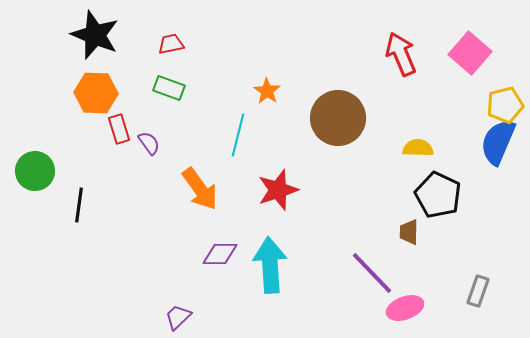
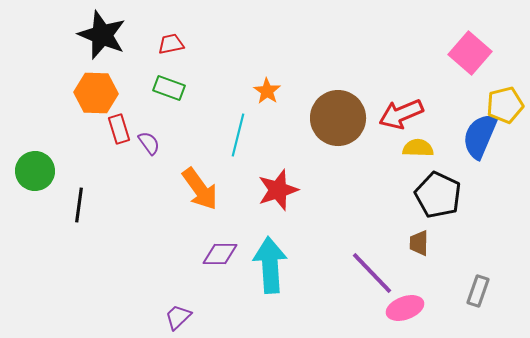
black star: moved 7 px right
red arrow: moved 60 px down; rotated 90 degrees counterclockwise
blue semicircle: moved 18 px left, 6 px up
brown trapezoid: moved 10 px right, 11 px down
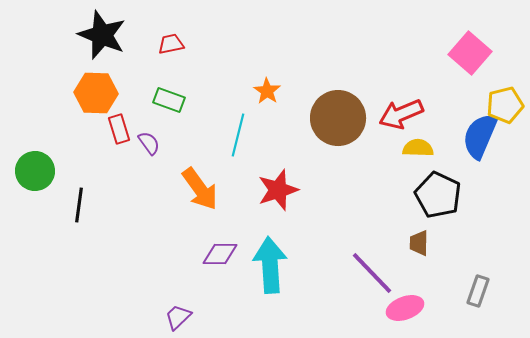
green rectangle: moved 12 px down
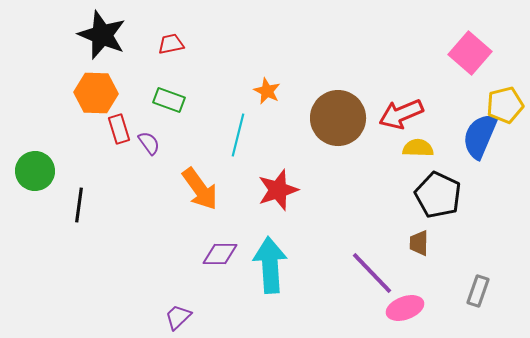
orange star: rotated 8 degrees counterclockwise
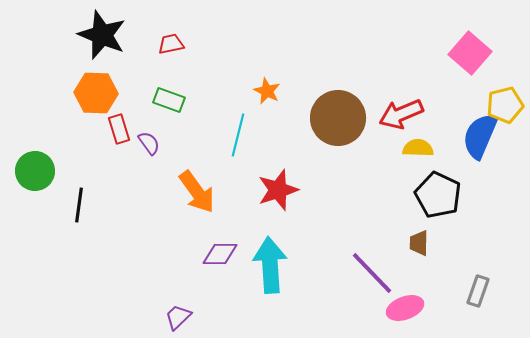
orange arrow: moved 3 px left, 3 px down
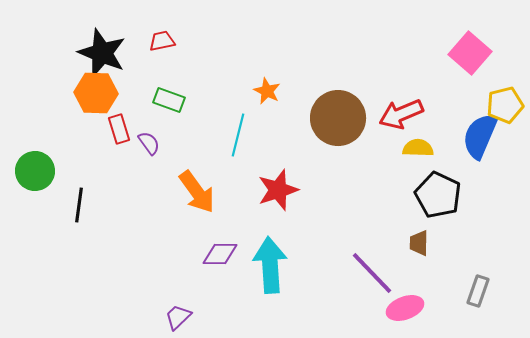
black star: moved 18 px down
red trapezoid: moved 9 px left, 3 px up
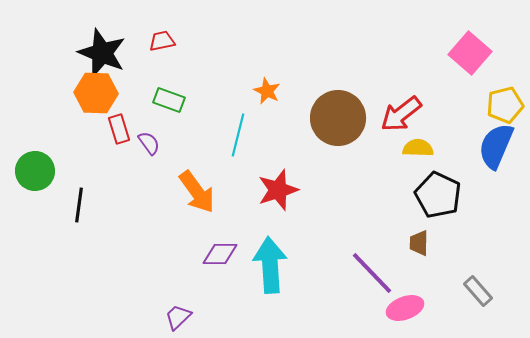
red arrow: rotated 15 degrees counterclockwise
blue semicircle: moved 16 px right, 10 px down
gray rectangle: rotated 60 degrees counterclockwise
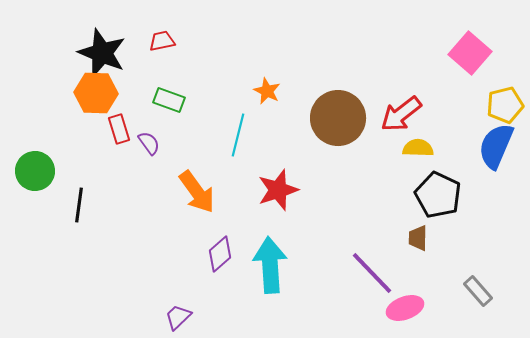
brown trapezoid: moved 1 px left, 5 px up
purple diamond: rotated 42 degrees counterclockwise
